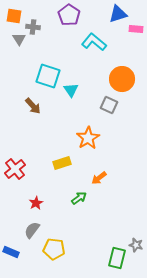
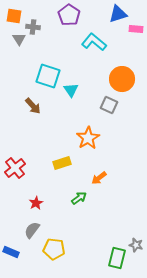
red cross: moved 1 px up
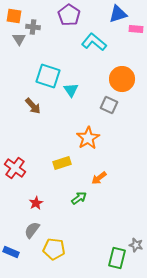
red cross: rotated 15 degrees counterclockwise
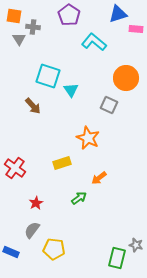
orange circle: moved 4 px right, 1 px up
orange star: rotated 15 degrees counterclockwise
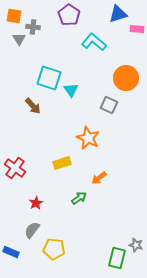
pink rectangle: moved 1 px right
cyan square: moved 1 px right, 2 px down
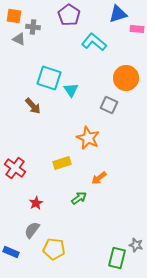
gray triangle: rotated 32 degrees counterclockwise
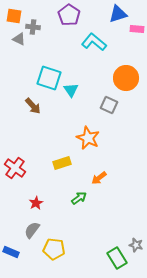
green rectangle: rotated 45 degrees counterclockwise
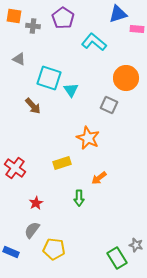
purple pentagon: moved 6 px left, 3 px down
gray cross: moved 1 px up
gray triangle: moved 20 px down
green arrow: rotated 126 degrees clockwise
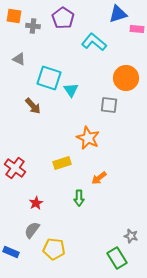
gray square: rotated 18 degrees counterclockwise
gray star: moved 5 px left, 9 px up
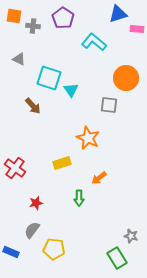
red star: rotated 16 degrees clockwise
